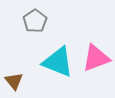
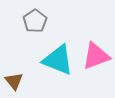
pink triangle: moved 2 px up
cyan triangle: moved 2 px up
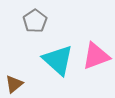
cyan triangle: rotated 20 degrees clockwise
brown triangle: moved 3 px down; rotated 30 degrees clockwise
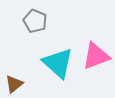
gray pentagon: rotated 15 degrees counterclockwise
cyan triangle: moved 3 px down
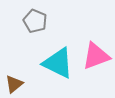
cyan triangle: rotated 16 degrees counterclockwise
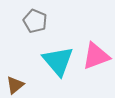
cyan triangle: moved 2 px up; rotated 24 degrees clockwise
brown triangle: moved 1 px right, 1 px down
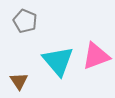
gray pentagon: moved 10 px left
brown triangle: moved 4 px right, 4 px up; rotated 24 degrees counterclockwise
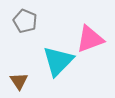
pink triangle: moved 6 px left, 17 px up
cyan triangle: rotated 24 degrees clockwise
